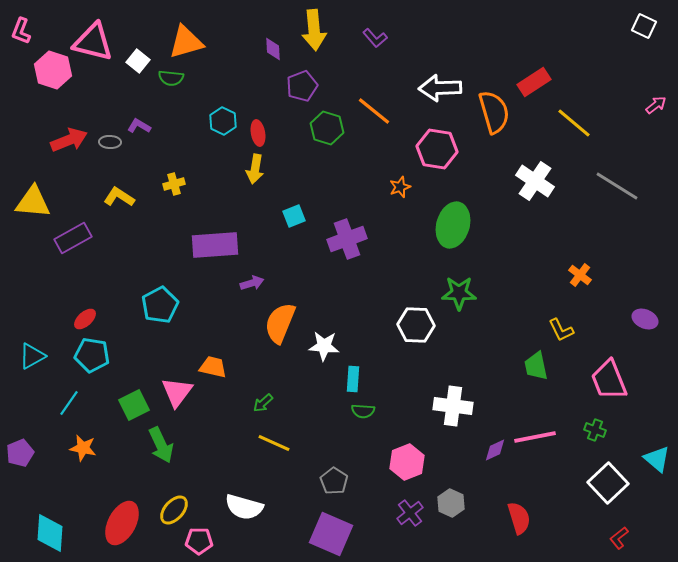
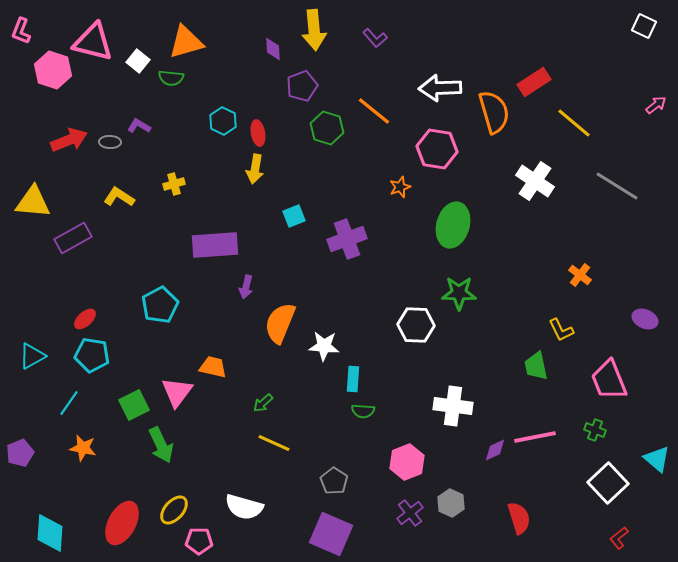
purple arrow at (252, 283): moved 6 px left, 4 px down; rotated 120 degrees clockwise
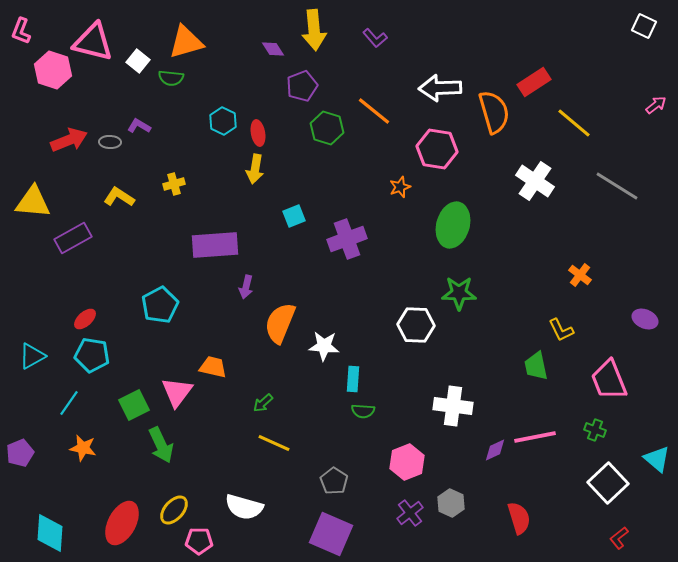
purple diamond at (273, 49): rotated 30 degrees counterclockwise
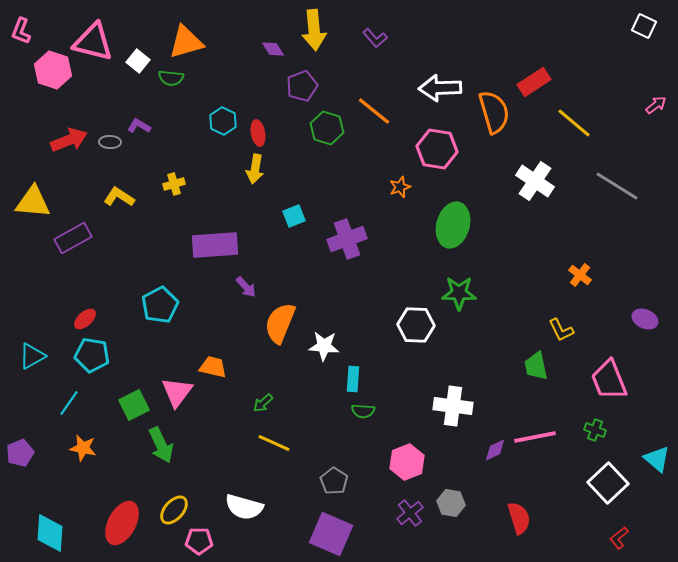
purple arrow at (246, 287): rotated 55 degrees counterclockwise
gray hexagon at (451, 503): rotated 16 degrees counterclockwise
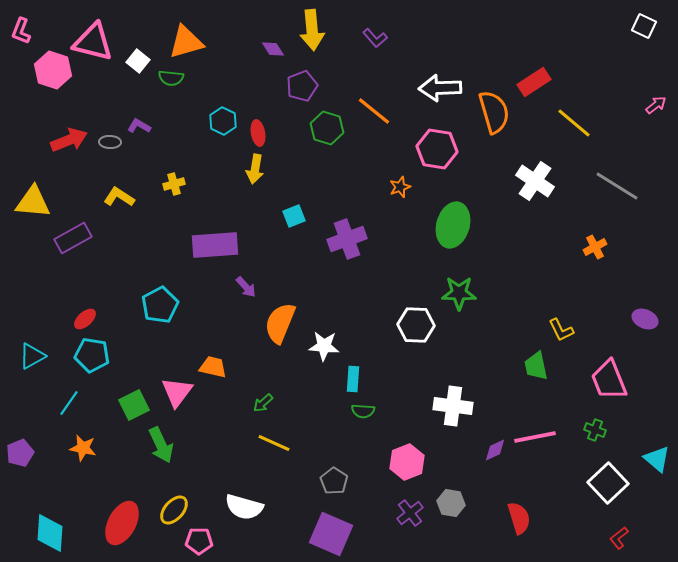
yellow arrow at (314, 30): moved 2 px left
orange cross at (580, 275): moved 15 px right, 28 px up; rotated 25 degrees clockwise
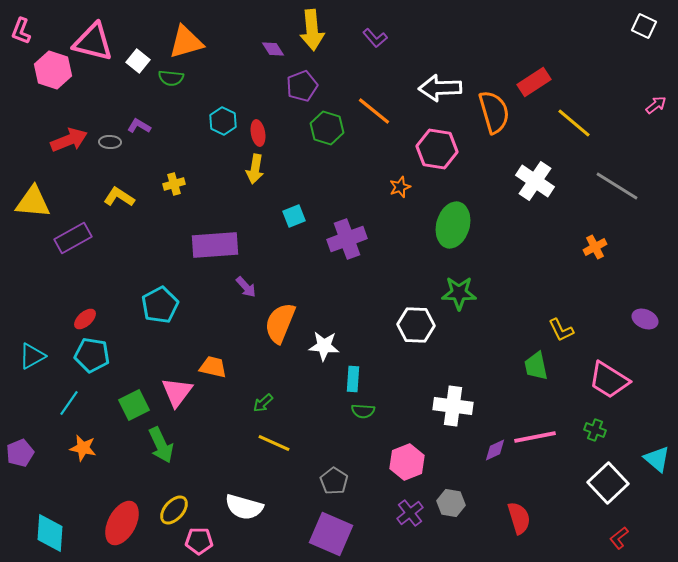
pink trapezoid at (609, 380): rotated 36 degrees counterclockwise
